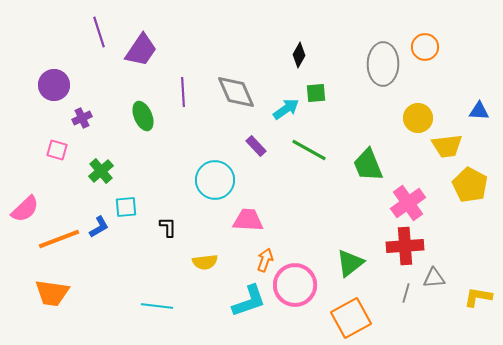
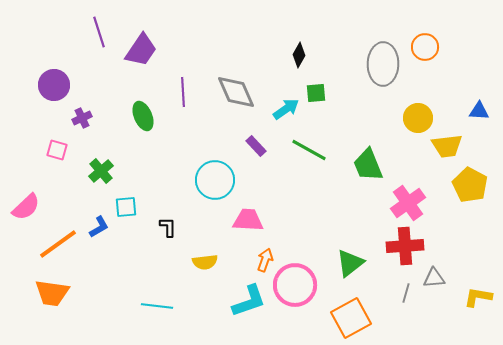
pink semicircle at (25, 209): moved 1 px right, 2 px up
orange line at (59, 239): moved 1 px left, 5 px down; rotated 15 degrees counterclockwise
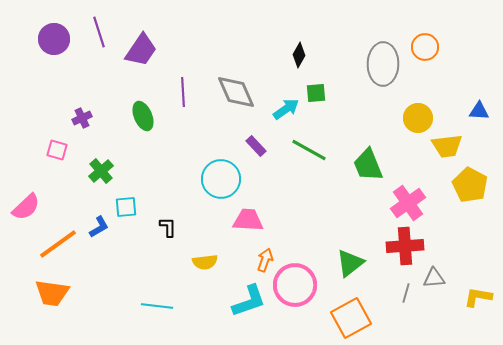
purple circle at (54, 85): moved 46 px up
cyan circle at (215, 180): moved 6 px right, 1 px up
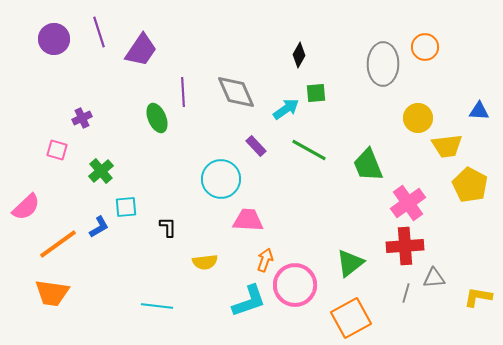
green ellipse at (143, 116): moved 14 px right, 2 px down
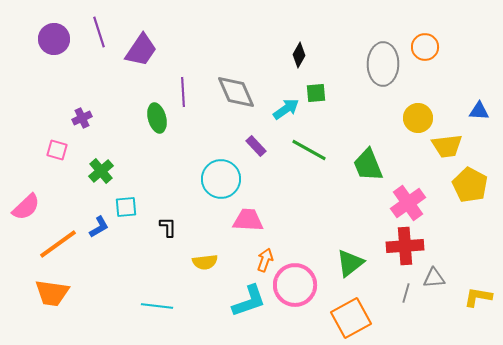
green ellipse at (157, 118): rotated 8 degrees clockwise
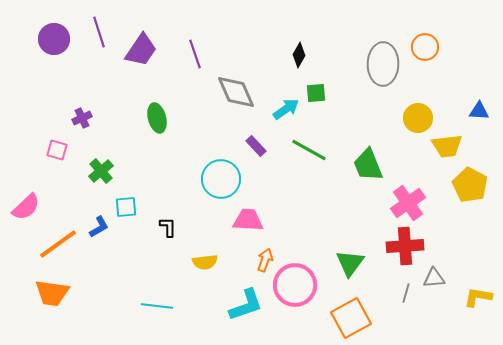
purple line at (183, 92): moved 12 px right, 38 px up; rotated 16 degrees counterclockwise
green triangle at (350, 263): rotated 16 degrees counterclockwise
cyan L-shape at (249, 301): moved 3 px left, 4 px down
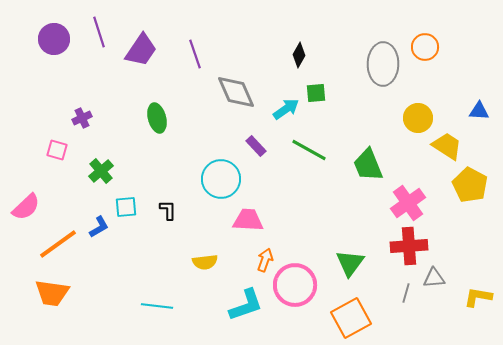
yellow trapezoid at (447, 146): rotated 140 degrees counterclockwise
black L-shape at (168, 227): moved 17 px up
red cross at (405, 246): moved 4 px right
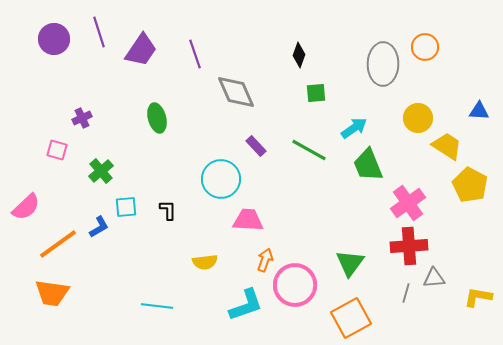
black diamond at (299, 55): rotated 10 degrees counterclockwise
cyan arrow at (286, 109): moved 68 px right, 19 px down
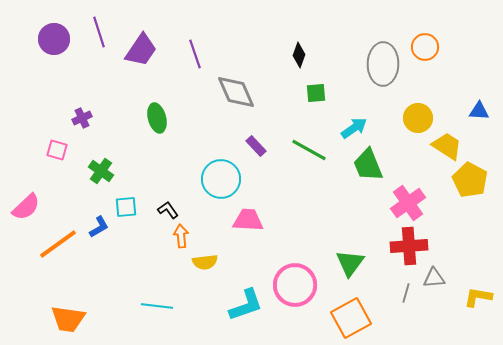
green cross at (101, 171): rotated 15 degrees counterclockwise
yellow pentagon at (470, 185): moved 5 px up
black L-shape at (168, 210): rotated 35 degrees counterclockwise
orange arrow at (265, 260): moved 84 px left, 24 px up; rotated 25 degrees counterclockwise
orange trapezoid at (52, 293): moved 16 px right, 26 px down
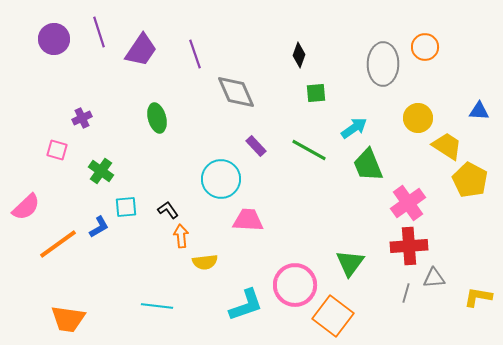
orange square at (351, 318): moved 18 px left, 2 px up; rotated 24 degrees counterclockwise
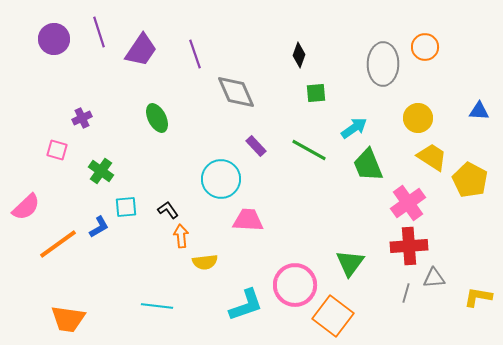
green ellipse at (157, 118): rotated 12 degrees counterclockwise
yellow trapezoid at (447, 146): moved 15 px left, 11 px down
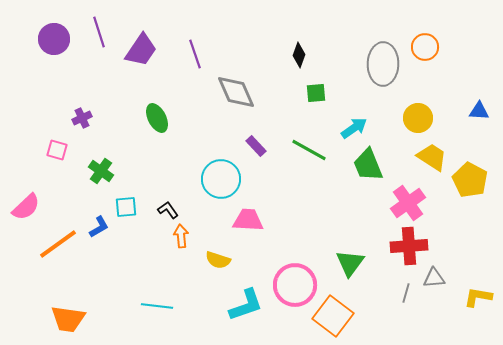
yellow semicircle at (205, 262): moved 13 px right, 2 px up; rotated 25 degrees clockwise
